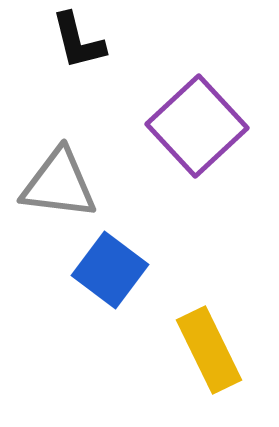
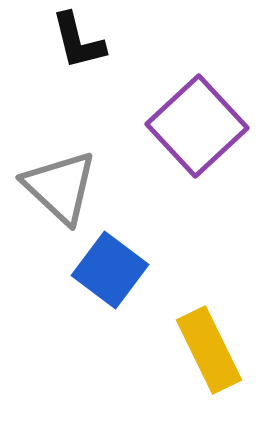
gray triangle: moved 1 px right, 3 px down; rotated 36 degrees clockwise
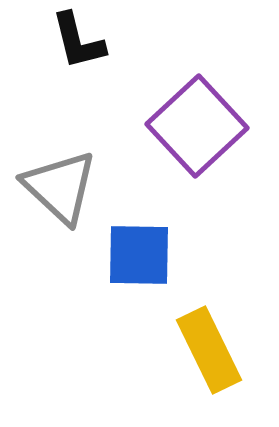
blue square: moved 29 px right, 15 px up; rotated 36 degrees counterclockwise
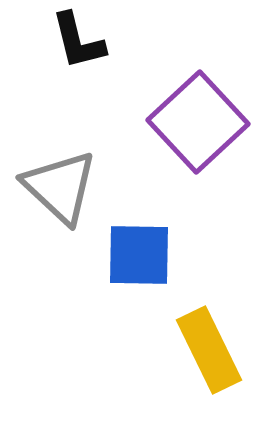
purple square: moved 1 px right, 4 px up
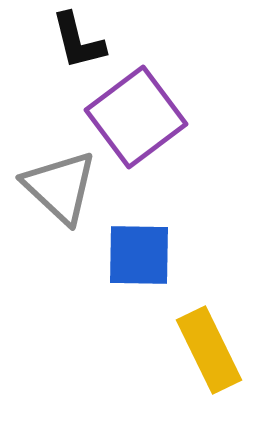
purple square: moved 62 px left, 5 px up; rotated 6 degrees clockwise
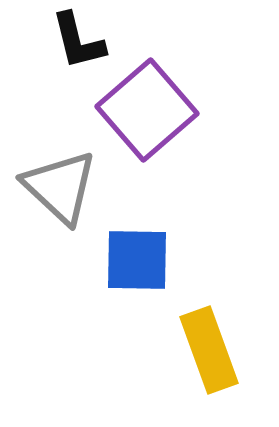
purple square: moved 11 px right, 7 px up; rotated 4 degrees counterclockwise
blue square: moved 2 px left, 5 px down
yellow rectangle: rotated 6 degrees clockwise
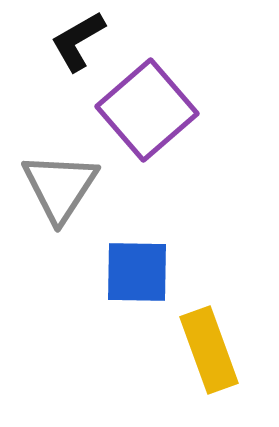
black L-shape: rotated 74 degrees clockwise
gray triangle: rotated 20 degrees clockwise
blue square: moved 12 px down
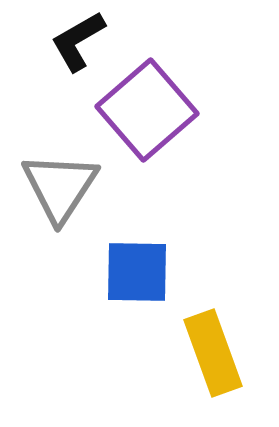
yellow rectangle: moved 4 px right, 3 px down
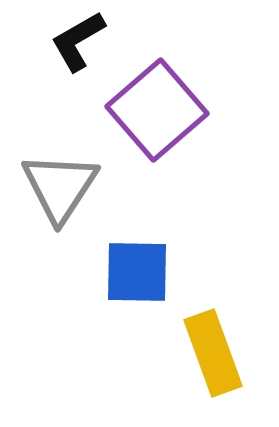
purple square: moved 10 px right
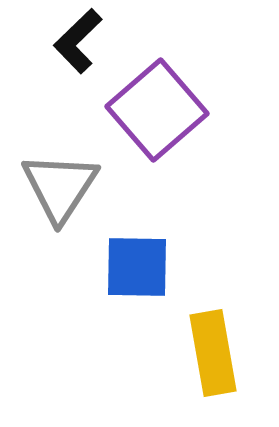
black L-shape: rotated 14 degrees counterclockwise
blue square: moved 5 px up
yellow rectangle: rotated 10 degrees clockwise
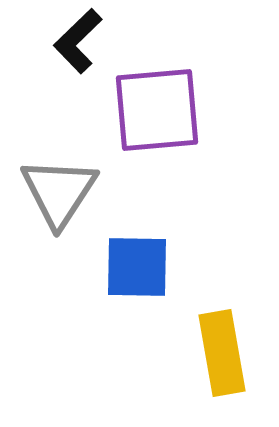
purple square: rotated 36 degrees clockwise
gray triangle: moved 1 px left, 5 px down
yellow rectangle: moved 9 px right
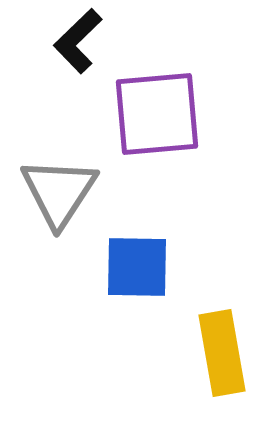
purple square: moved 4 px down
